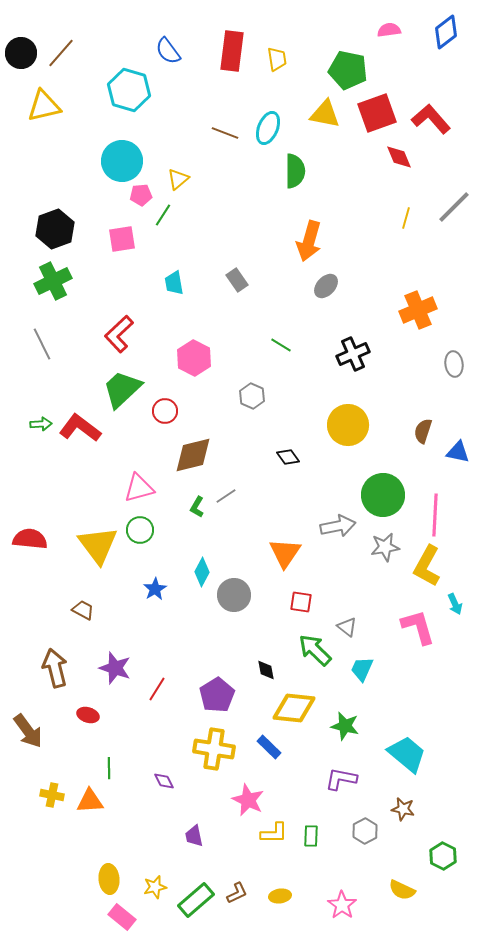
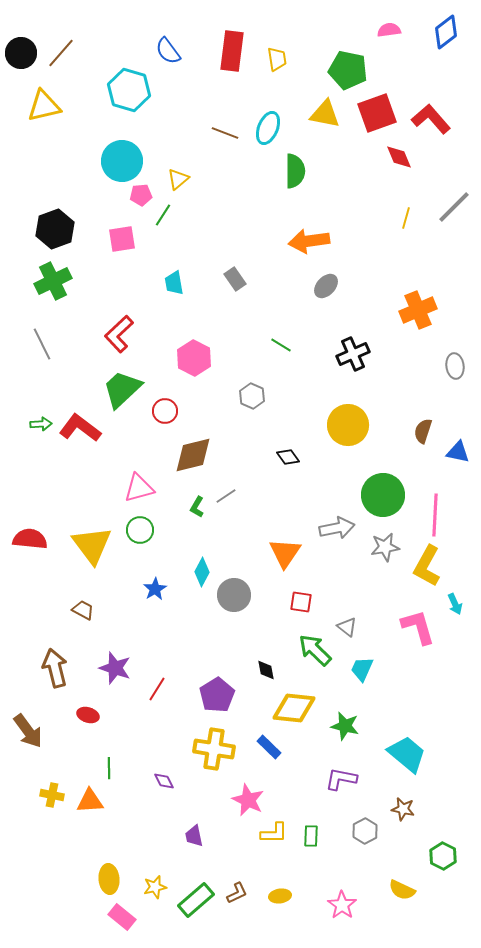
orange arrow at (309, 241): rotated 66 degrees clockwise
gray rectangle at (237, 280): moved 2 px left, 1 px up
gray ellipse at (454, 364): moved 1 px right, 2 px down
gray arrow at (338, 526): moved 1 px left, 2 px down
yellow triangle at (98, 545): moved 6 px left
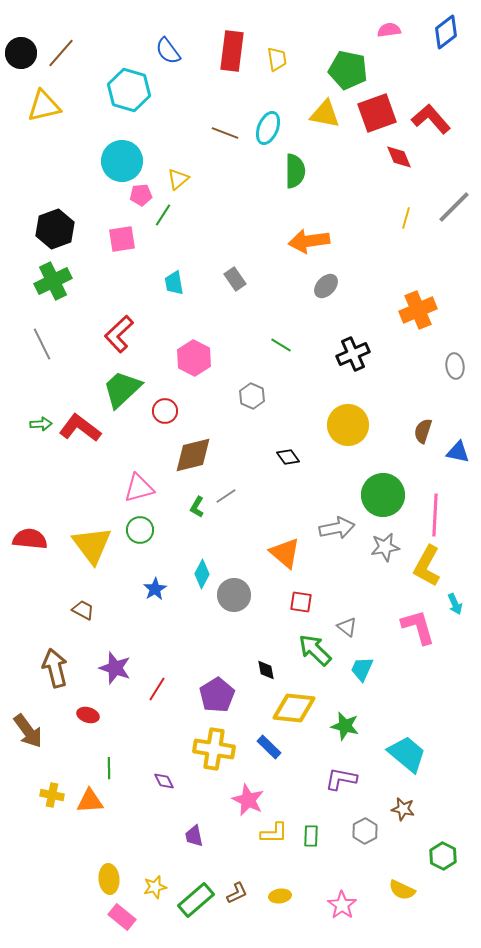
orange triangle at (285, 553): rotated 24 degrees counterclockwise
cyan diamond at (202, 572): moved 2 px down
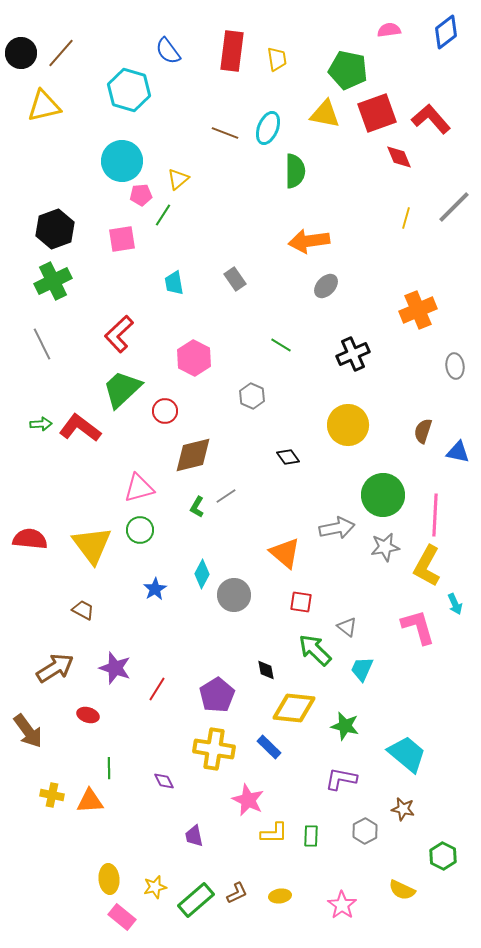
brown arrow at (55, 668): rotated 72 degrees clockwise
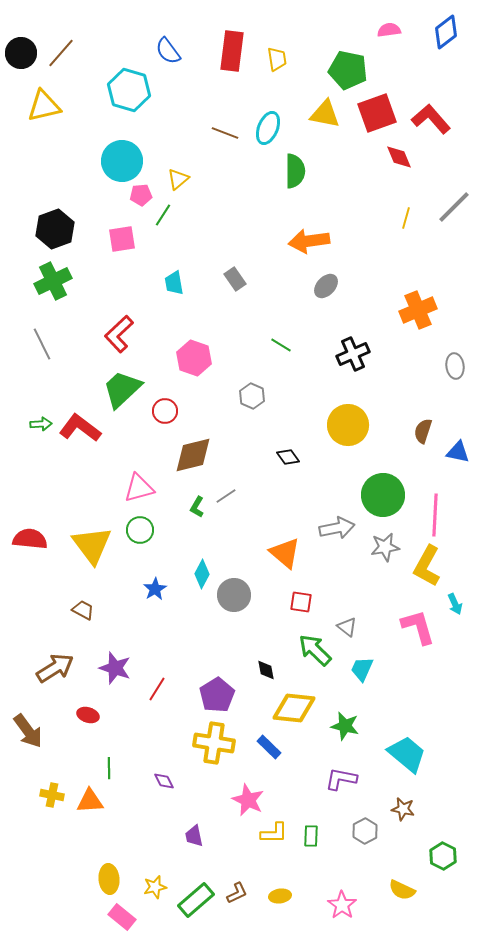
pink hexagon at (194, 358): rotated 8 degrees counterclockwise
yellow cross at (214, 749): moved 6 px up
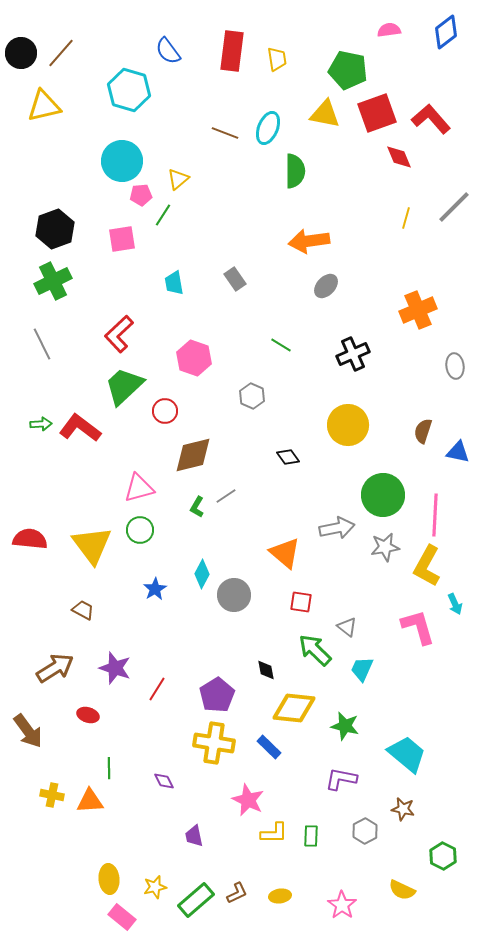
green trapezoid at (122, 389): moved 2 px right, 3 px up
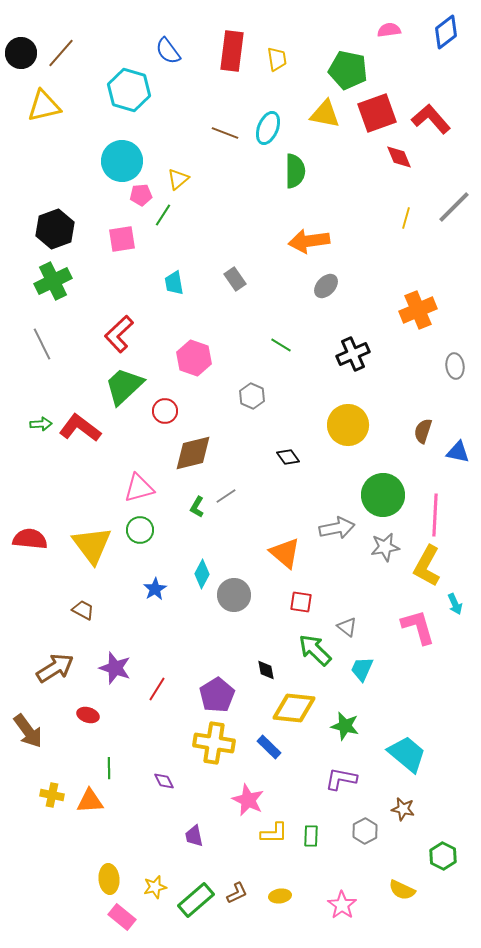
brown diamond at (193, 455): moved 2 px up
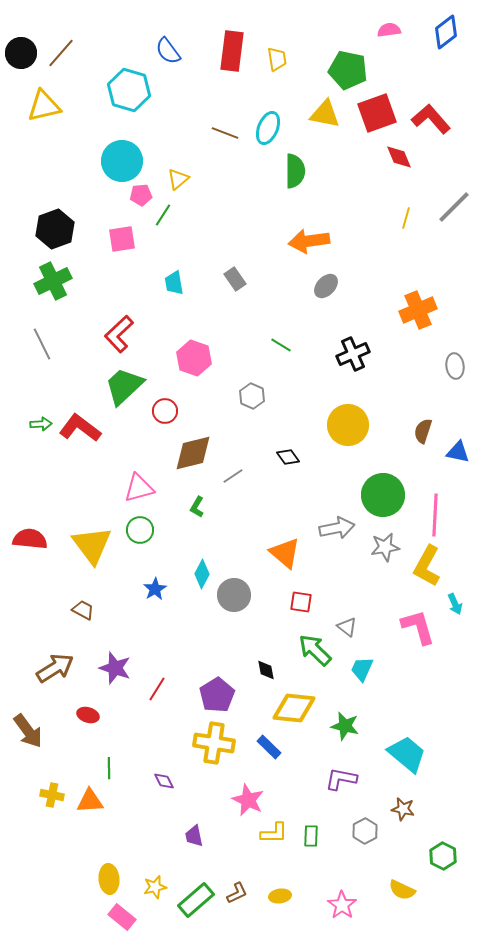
gray line at (226, 496): moved 7 px right, 20 px up
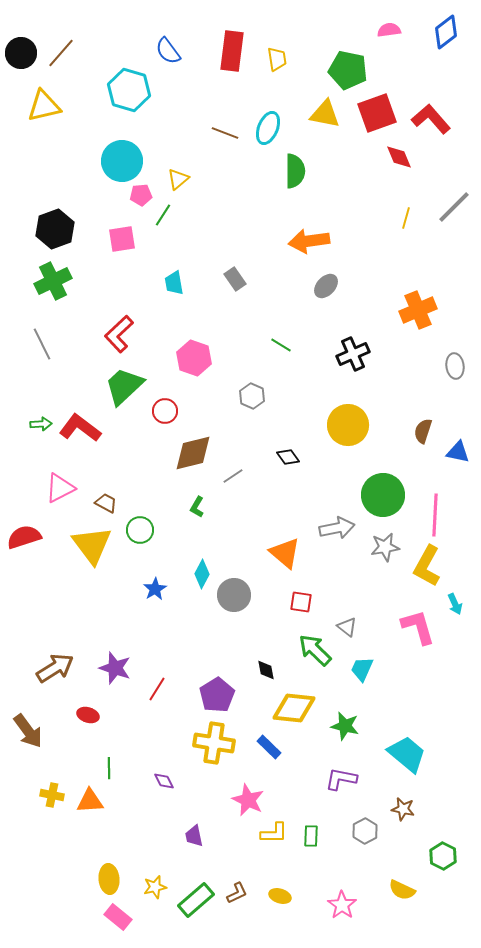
pink triangle at (139, 488): moved 79 px left; rotated 12 degrees counterclockwise
red semicircle at (30, 539): moved 6 px left, 2 px up; rotated 24 degrees counterclockwise
brown trapezoid at (83, 610): moved 23 px right, 107 px up
yellow ellipse at (280, 896): rotated 25 degrees clockwise
pink rectangle at (122, 917): moved 4 px left
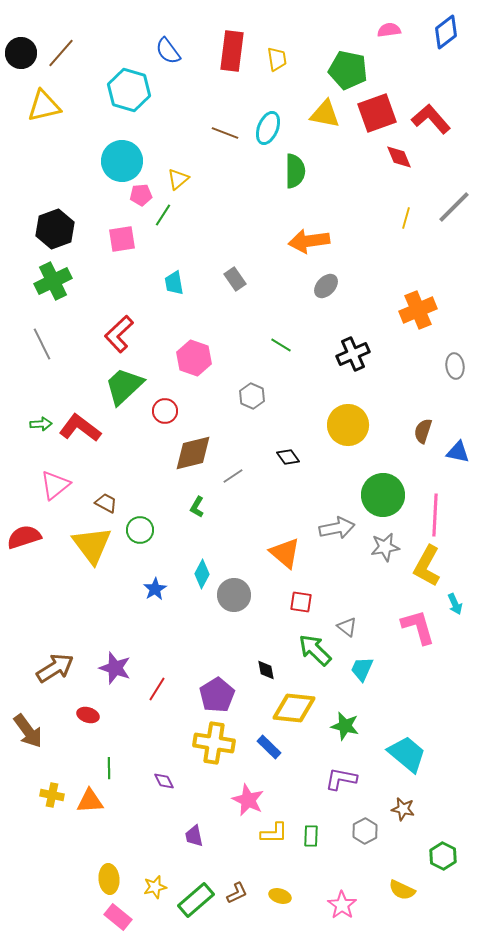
pink triangle at (60, 488): moved 5 px left, 3 px up; rotated 12 degrees counterclockwise
